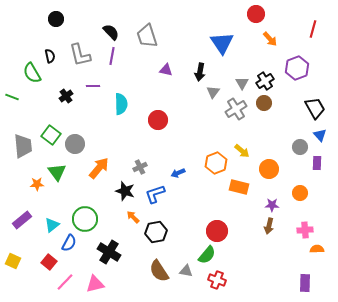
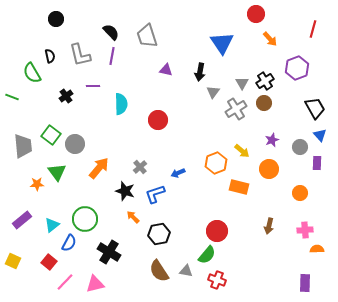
gray cross at (140, 167): rotated 16 degrees counterclockwise
purple star at (272, 205): moved 65 px up; rotated 24 degrees counterclockwise
black hexagon at (156, 232): moved 3 px right, 2 px down
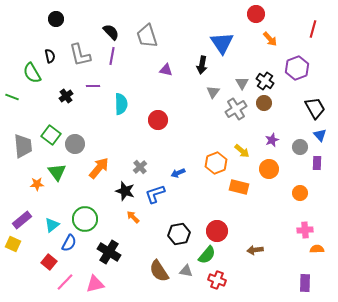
black arrow at (200, 72): moved 2 px right, 7 px up
black cross at (265, 81): rotated 24 degrees counterclockwise
brown arrow at (269, 226): moved 14 px left, 24 px down; rotated 70 degrees clockwise
black hexagon at (159, 234): moved 20 px right
yellow square at (13, 261): moved 17 px up
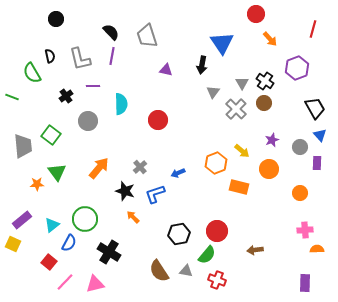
gray L-shape at (80, 55): moved 4 px down
gray cross at (236, 109): rotated 15 degrees counterclockwise
gray circle at (75, 144): moved 13 px right, 23 px up
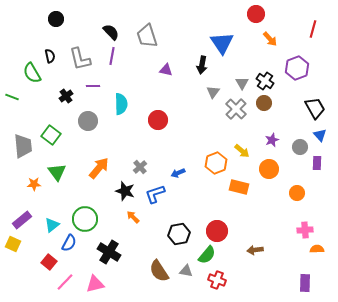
orange star at (37, 184): moved 3 px left
orange circle at (300, 193): moved 3 px left
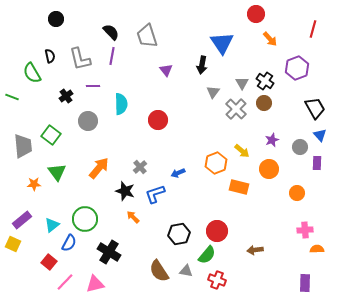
purple triangle at (166, 70): rotated 40 degrees clockwise
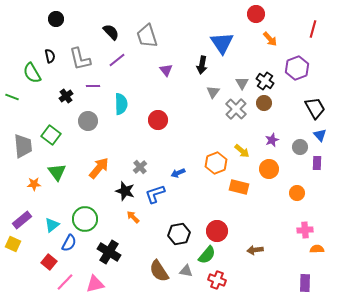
purple line at (112, 56): moved 5 px right, 4 px down; rotated 42 degrees clockwise
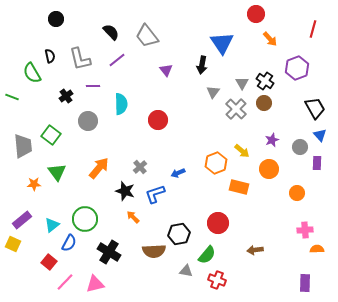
gray trapezoid at (147, 36): rotated 20 degrees counterclockwise
red circle at (217, 231): moved 1 px right, 8 px up
brown semicircle at (159, 271): moved 5 px left, 20 px up; rotated 60 degrees counterclockwise
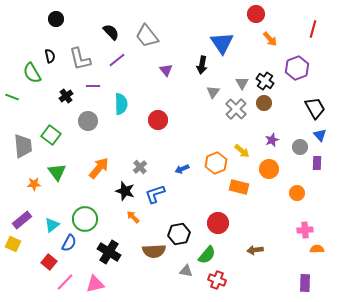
blue arrow at (178, 173): moved 4 px right, 4 px up
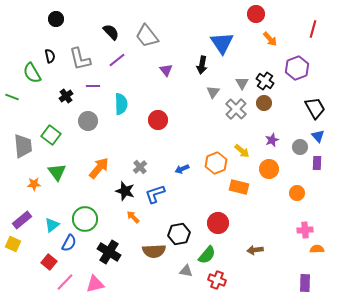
blue triangle at (320, 135): moved 2 px left, 1 px down
